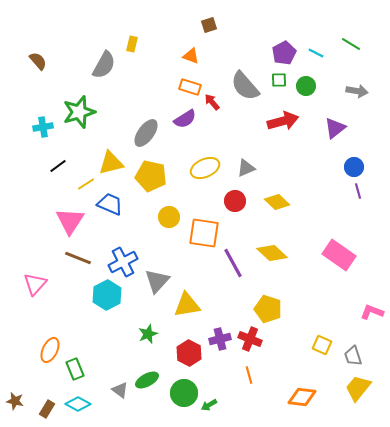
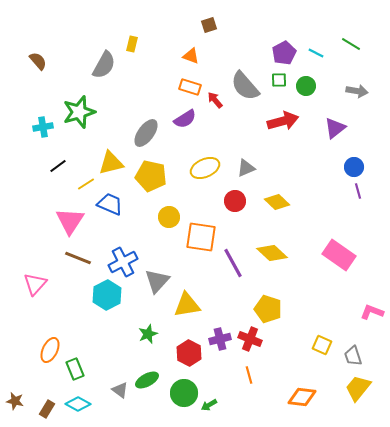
red arrow at (212, 102): moved 3 px right, 2 px up
orange square at (204, 233): moved 3 px left, 4 px down
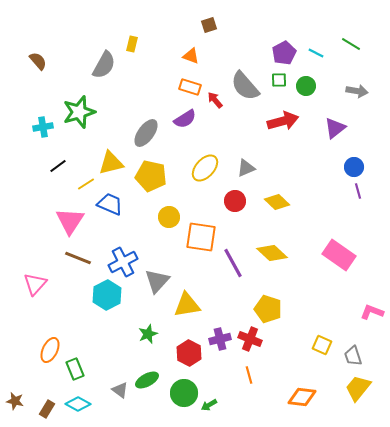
yellow ellipse at (205, 168): rotated 24 degrees counterclockwise
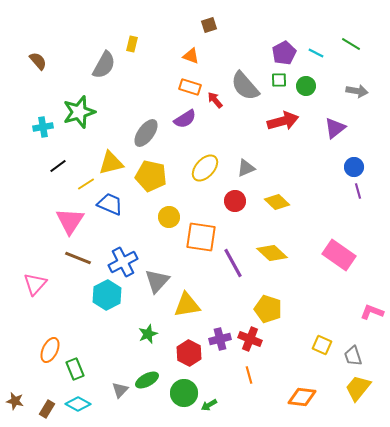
gray triangle at (120, 390): rotated 36 degrees clockwise
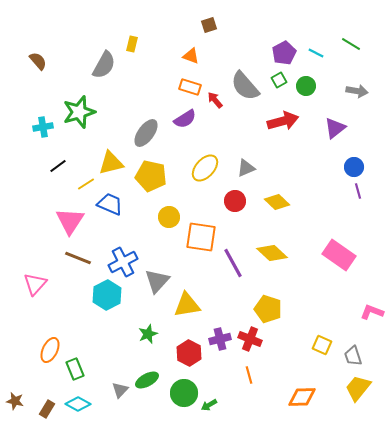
green square at (279, 80): rotated 28 degrees counterclockwise
orange diamond at (302, 397): rotated 8 degrees counterclockwise
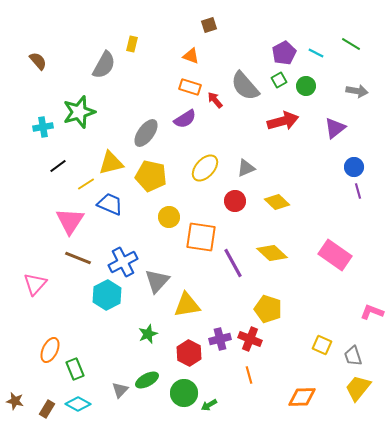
pink rectangle at (339, 255): moved 4 px left
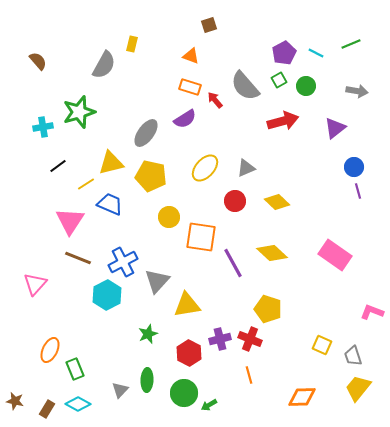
green line at (351, 44): rotated 54 degrees counterclockwise
green ellipse at (147, 380): rotated 60 degrees counterclockwise
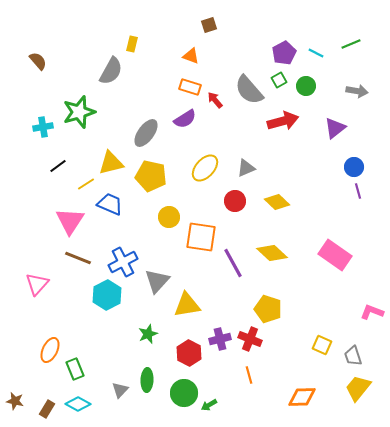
gray semicircle at (104, 65): moved 7 px right, 6 px down
gray semicircle at (245, 86): moved 4 px right, 4 px down
pink triangle at (35, 284): moved 2 px right
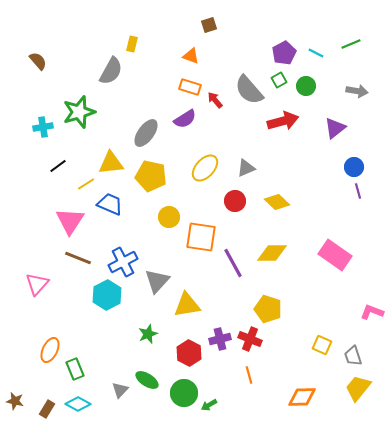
yellow triangle at (111, 163): rotated 8 degrees clockwise
yellow diamond at (272, 253): rotated 44 degrees counterclockwise
green ellipse at (147, 380): rotated 60 degrees counterclockwise
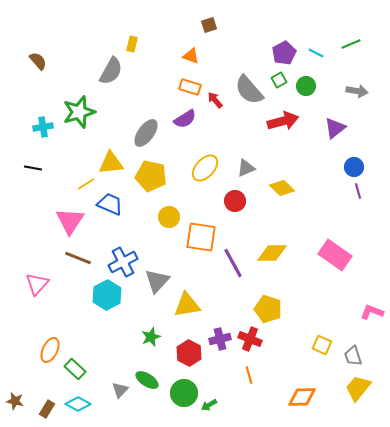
black line at (58, 166): moved 25 px left, 2 px down; rotated 48 degrees clockwise
yellow diamond at (277, 202): moved 5 px right, 14 px up
green star at (148, 334): moved 3 px right, 3 px down
green rectangle at (75, 369): rotated 25 degrees counterclockwise
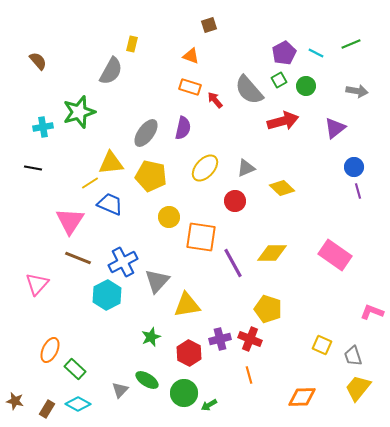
purple semicircle at (185, 119): moved 2 px left, 9 px down; rotated 45 degrees counterclockwise
yellow line at (86, 184): moved 4 px right, 1 px up
